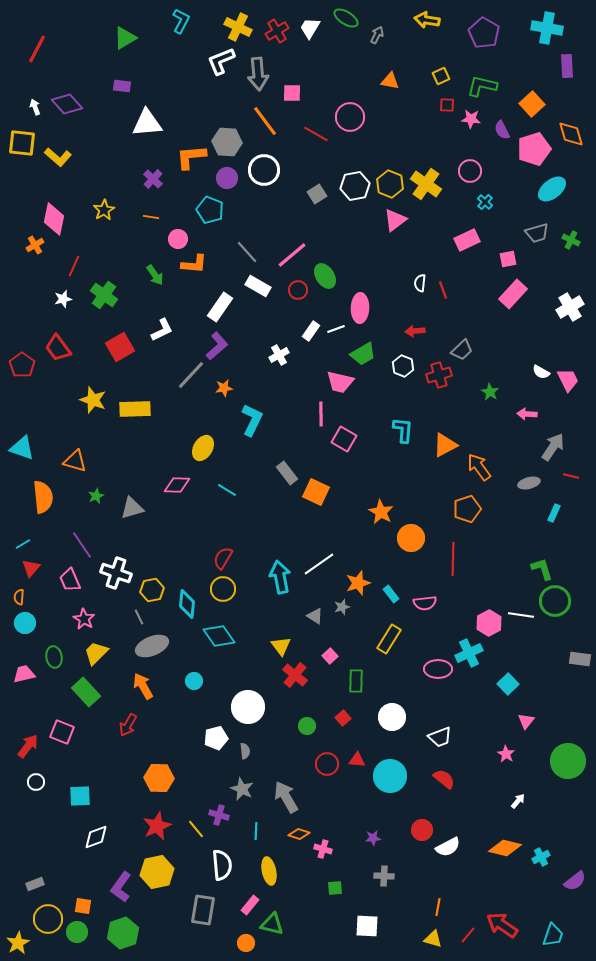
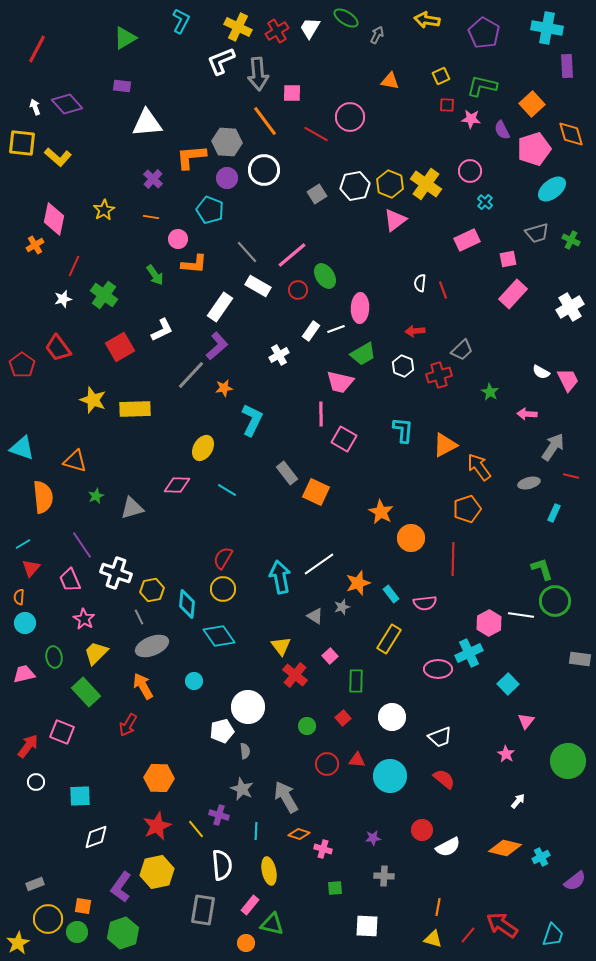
white pentagon at (216, 738): moved 6 px right, 7 px up
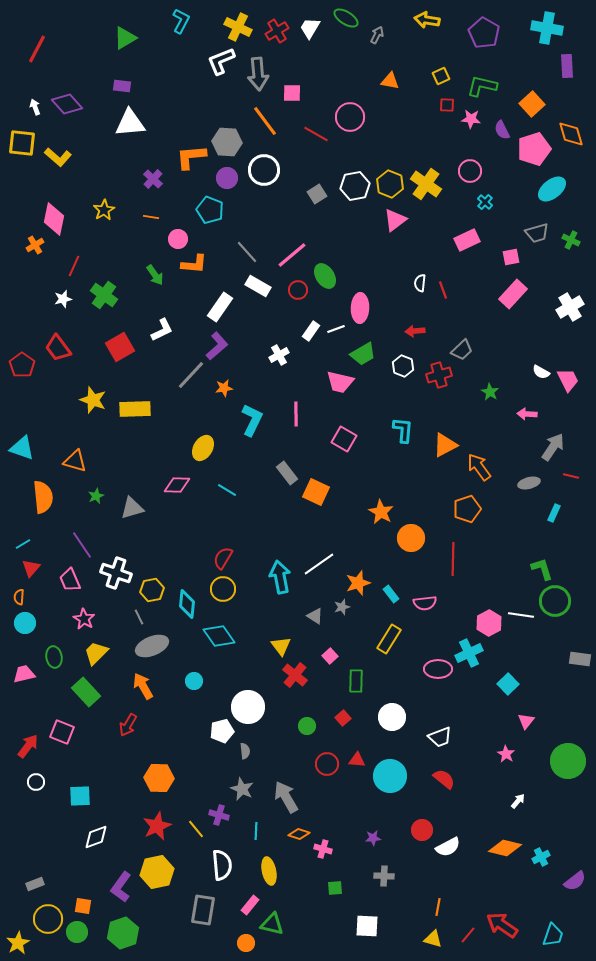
white triangle at (147, 123): moved 17 px left
pink square at (508, 259): moved 3 px right, 2 px up
pink line at (321, 414): moved 25 px left
